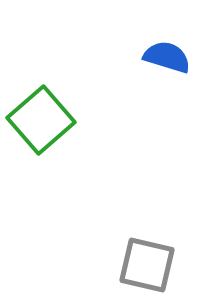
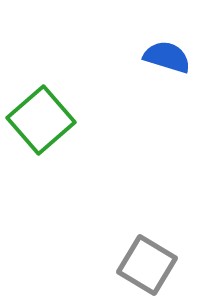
gray square: rotated 18 degrees clockwise
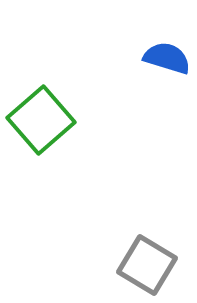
blue semicircle: moved 1 px down
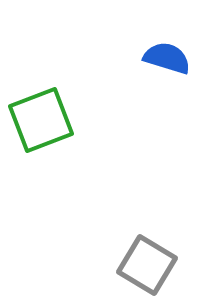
green square: rotated 20 degrees clockwise
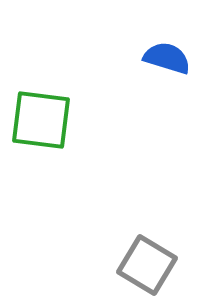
green square: rotated 28 degrees clockwise
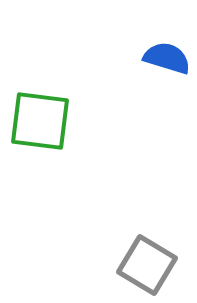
green square: moved 1 px left, 1 px down
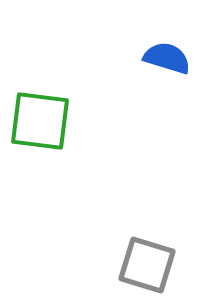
gray square: rotated 14 degrees counterclockwise
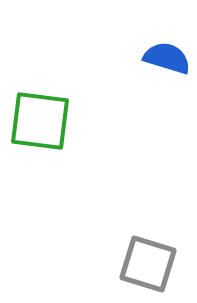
gray square: moved 1 px right, 1 px up
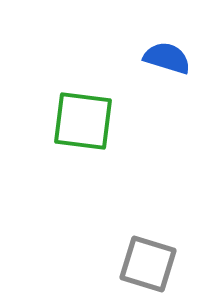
green square: moved 43 px right
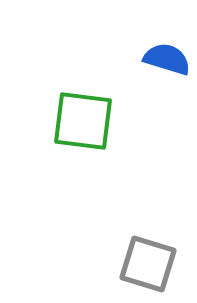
blue semicircle: moved 1 px down
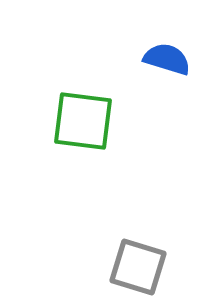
gray square: moved 10 px left, 3 px down
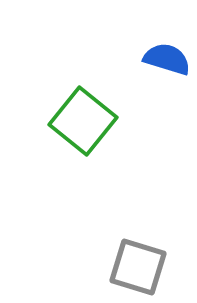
green square: rotated 32 degrees clockwise
